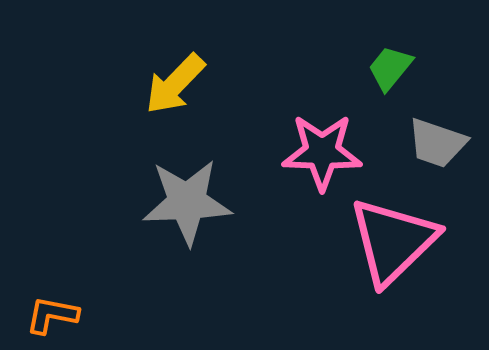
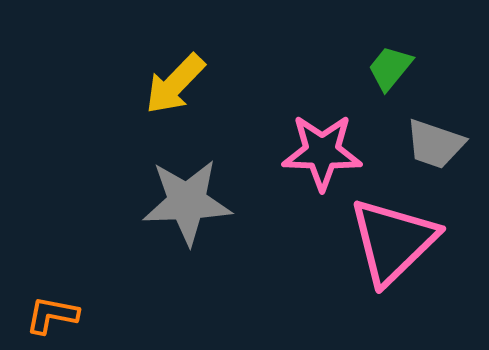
gray trapezoid: moved 2 px left, 1 px down
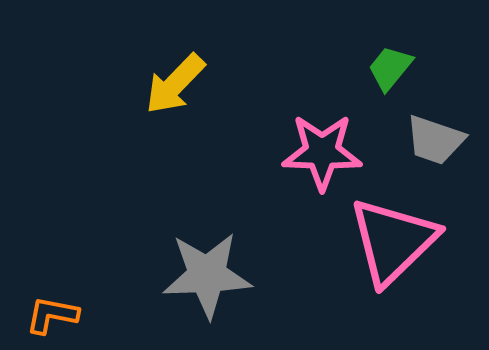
gray trapezoid: moved 4 px up
gray star: moved 20 px right, 73 px down
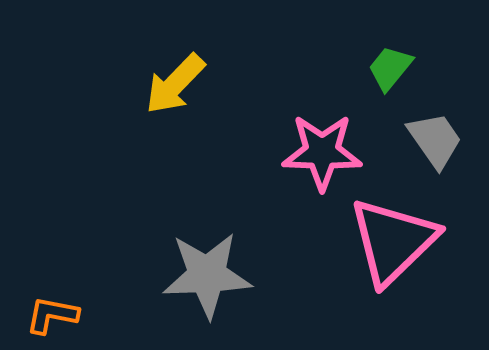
gray trapezoid: rotated 144 degrees counterclockwise
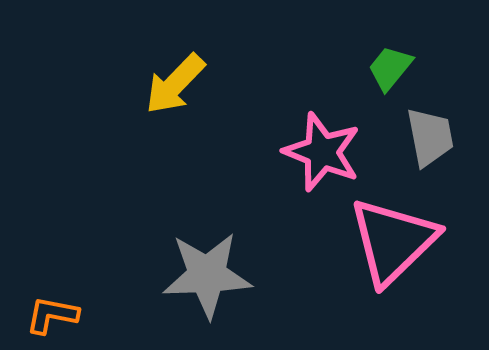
gray trapezoid: moved 5 px left, 3 px up; rotated 24 degrees clockwise
pink star: rotated 20 degrees clockwise
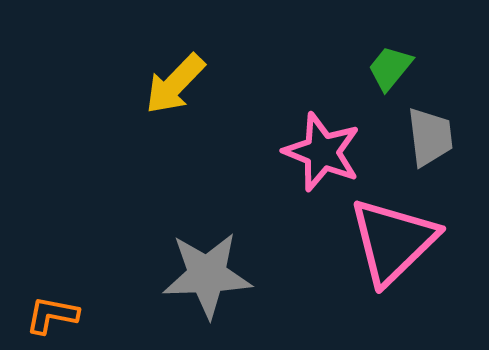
gray trapezoid: rotated 4 degrees clockwise
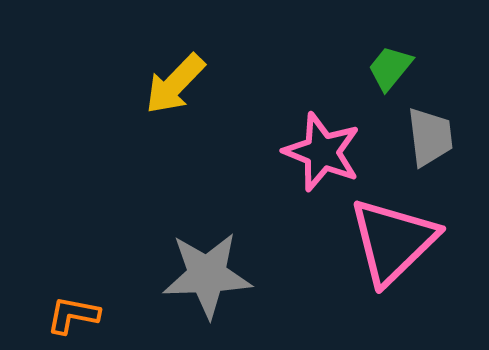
orange L-shape: moved 21 px right
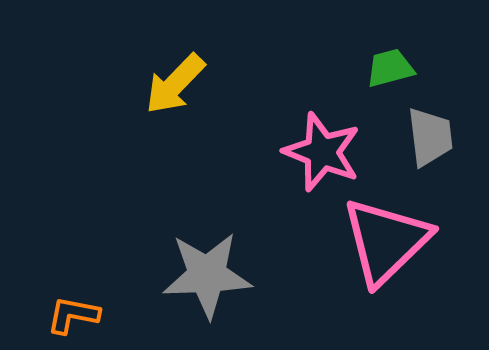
green trapezoid: rotated 36 degrees clockwise
pink triangle: moved 7 px left
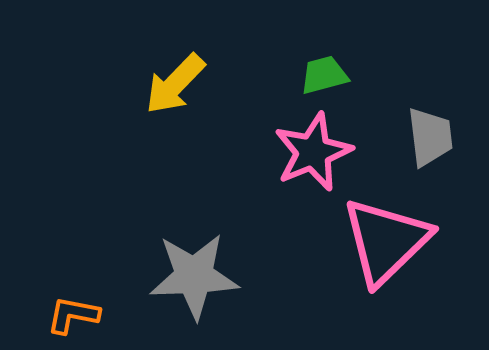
green trapezoid: moved 66 px left, 7 px down
pink star: moved 9 px left; rotated 28 degrees clockwise
gray star: moved 13 px left, 1 px down
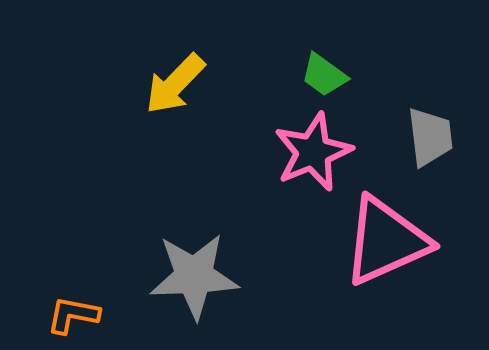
green trapezoid: rotated 129 degrees counterclockwise
pink triangle: rotated 20 degrees clockwise
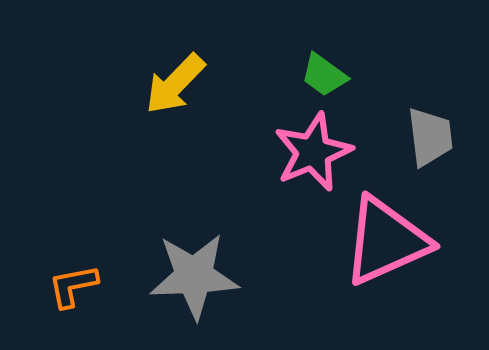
orange L-shape: moved 29 px up; rotated 22 degrees counterclockwise
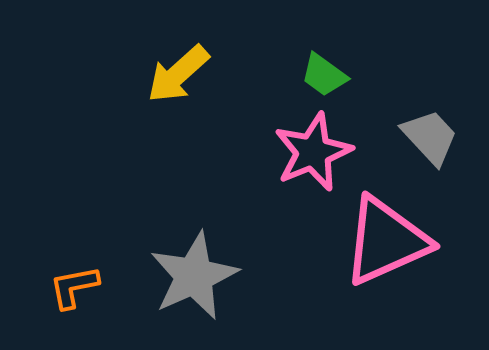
yellow arrow: moved 3 px right, 10 px up; rotated 4 degrees clockwise
gray trapezoid: rotated 36 degrees counterclockwise
gray star: rotated 22 degrees counterclockwise
orange L-shape: moved 1 px right, 1 px down
